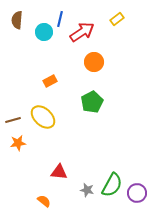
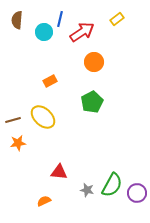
orange semicircle: rotated 64 degrees counterclockwise
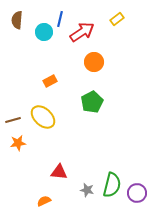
green semicircle: rotated 15 degrees counterclockwise
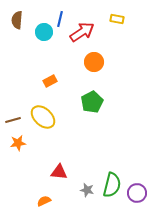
yellow rectangle: rotated 48 degrees clockwise
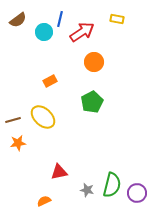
brown semicircle: moved 1 px right; rotated 132 degrees counterclockwise
red triangle: rotated 18 degrees counterclockwise
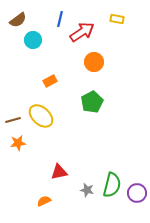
cyan circle: moved 11 px left, 8 px down
yellow ellipse: moved 2 px left, 1 px up
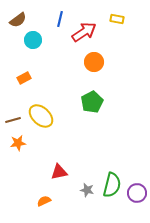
red arrow: moved 2 px right
orange rectangle: moved 26 px left, 3 px up
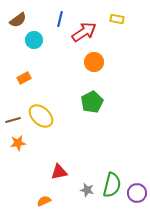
cyan circle: moved 1 px right
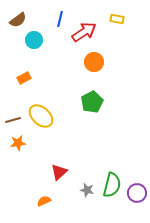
red triangle: rotated 30 degrees counterclockwise
